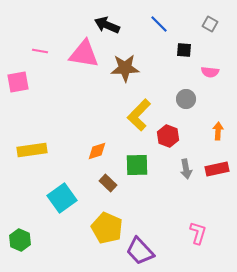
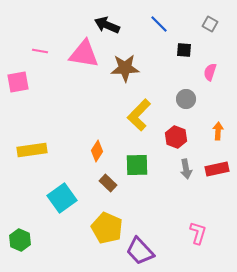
pink semicircle: rotated 102 degrees clockwise
red hexagon: moved 8 px right, 1 px down
orange diamond: rotated 40 degrees counterclockwise
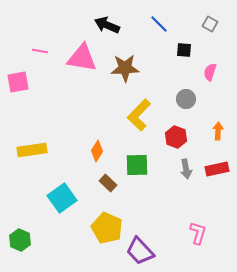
pink triangle: moved 2 px left, 4 px down
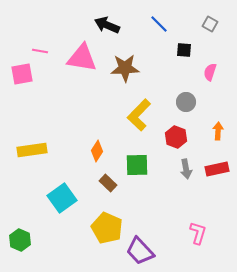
pink square: moved 4 px right, 8 px up
gray circle: moved 3 px down
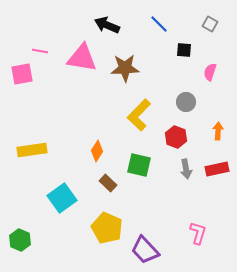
green square: moved 2 px right; rotated 15 degrees clockwise
purple trapezoid: moved 5 px right, 1 px up
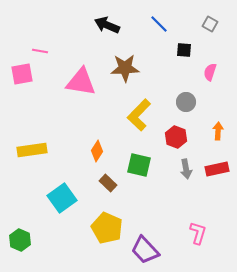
pink triangle: moved 1 px left, 24 px down
